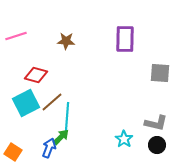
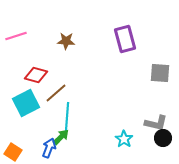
purple rectangle: rotated 16 degrees counterclockwise
brown line: moved 4 px right, 9 px up
black circle: moved 6 px right, 7 px up
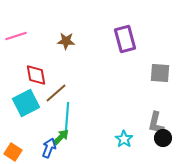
red diamond: rotated 65 degrees clockwise
gray L-shape: rotated 90 degrees clockwise
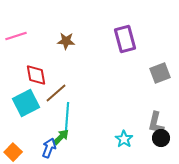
gray square: rotated 25 degrees counterclockwise
black circle: moved 2 px left
orange square: rotated 12 degrees clockwise
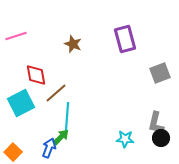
brown star: moved 7 px right, 3 px down; rotated 18 degrees clockwise
cyan square: moved 5 px left
cyan star: moved 1 px right; rotated 30 degrees counterclockwise
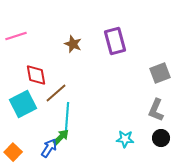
purple rectangle: moved 10 px left, 2 px down
cyan square: moved 2 px right, 1 px down
gray L-shape: moved 13 px up; rotated 10 degrees clockwise
blue arrow: rotated 12 degrees clockwise
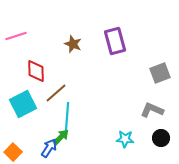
red diamond: moved 4 px up; rotated 10 degrees clockwise
gray L-shape: moved 4 px left; rotated 90 degrees clockwise
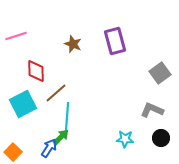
gray square: rotated 15 degrees counterclockwise
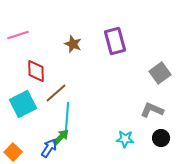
pink line: moved 2 px right, 1 px up
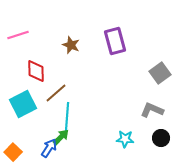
brown star: moved 2 px left, 1 px down
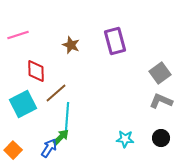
gray L-shape: moved 9 px right, 9 px up
orange square: moved 2 px up
